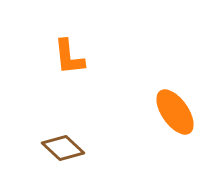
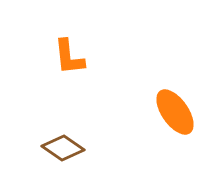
brown diamond: rotated 9 degrees counterclockwise
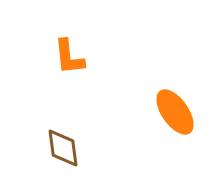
brown diamond: rotated 48 degrees clockwise
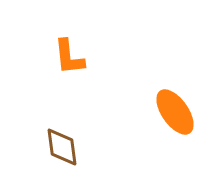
brown diamond: moved 1 px left, 1 px up
